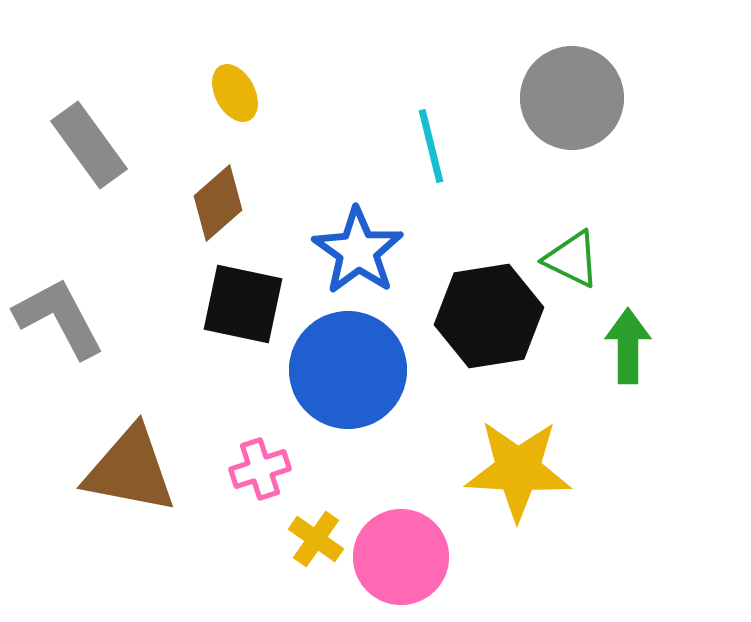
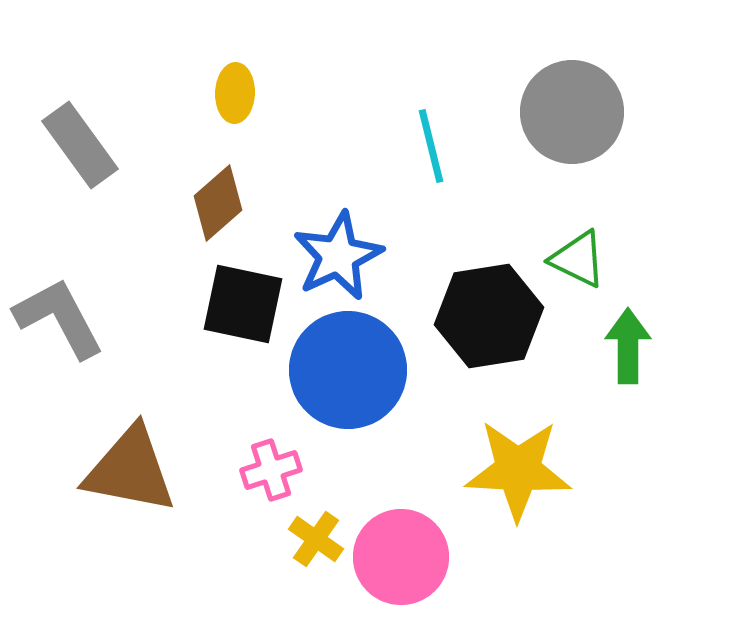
yellow ellipse: rotated 30 degrees clockwise
gray circle: moved 14 px down
gray rectangle: moved 9 px left
blue star: moved 20 px left, 5 px down; rotated 12 degrees clockwise
green triangle: moved 6 px right
pink cross: moved 11 px right, 1 px down
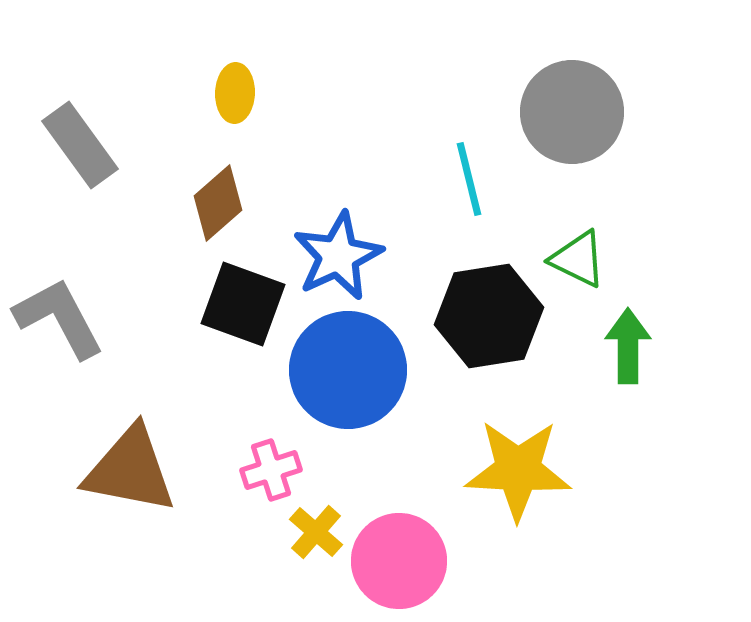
cyan line: moved 38 px right, 33 px down
black square: rotated 8 degrees clockwise
yellow cross: moved 7 px up; rotated 6 degrees clockwise
pink circle: moved 2 px left, 4 px down
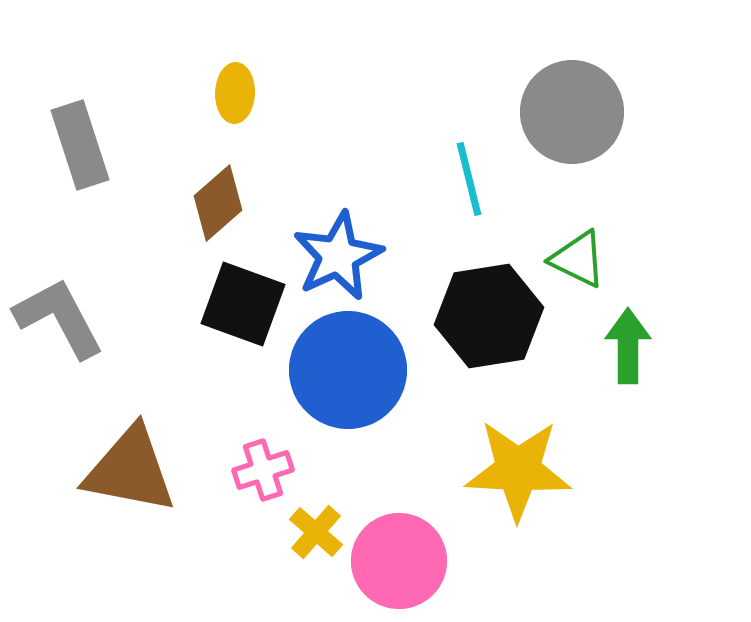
gray rectangle: rotated 18 degrees clockwise
pink cross: moved 8 px left
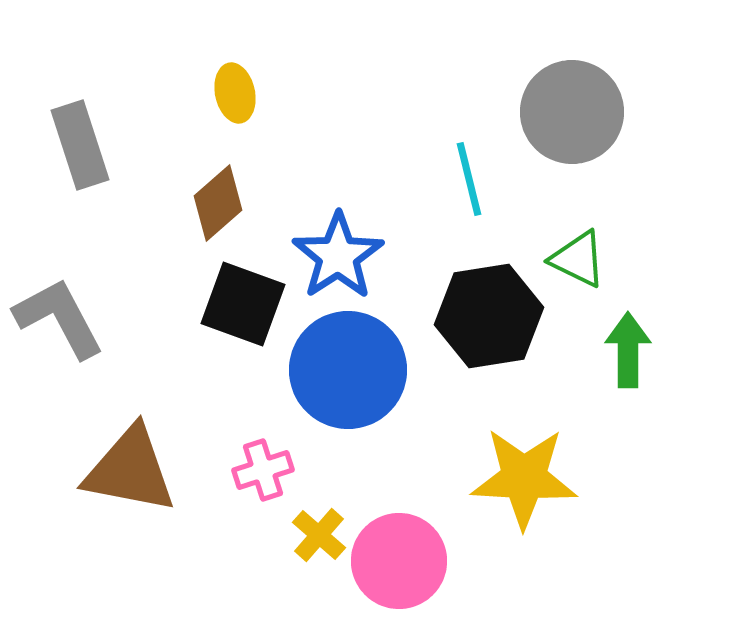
yellow ellipse: rotated 14 degrees counterclockwise
blue star: rotated 8 degrees counterclockwise
green arrow: moved 4 px down
yellow star: moved 6 px right, 8 px down
yellow cross: moved 3 px right, 3 px down
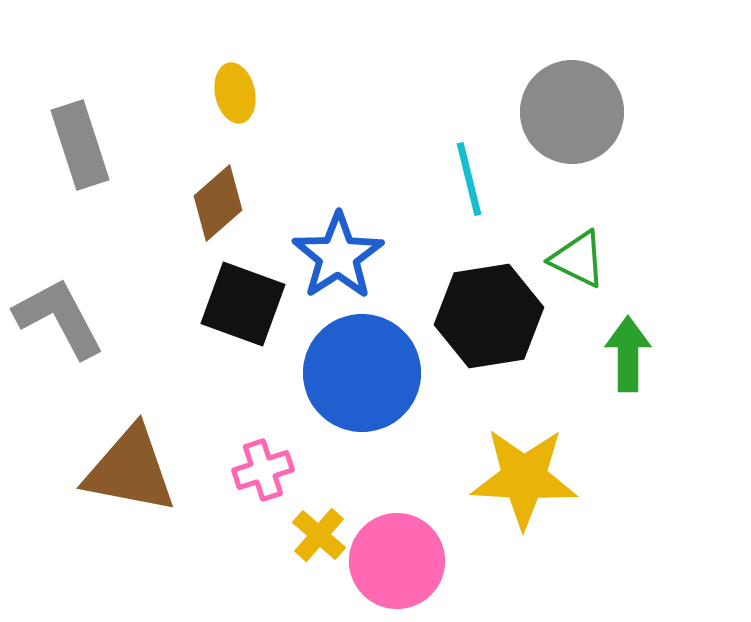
green arrow: moved 4 px down
blue circle: moved 14 px right, 3 px down
pink circle: moved 2 px left
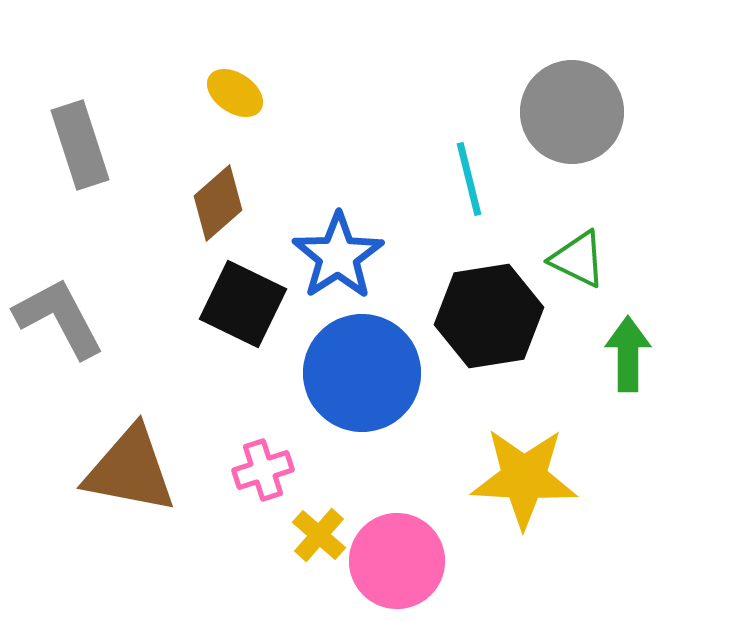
yellow ellipse: rotated 44 degrees counterclockwise
black square: rotated 6 degrees clockwise
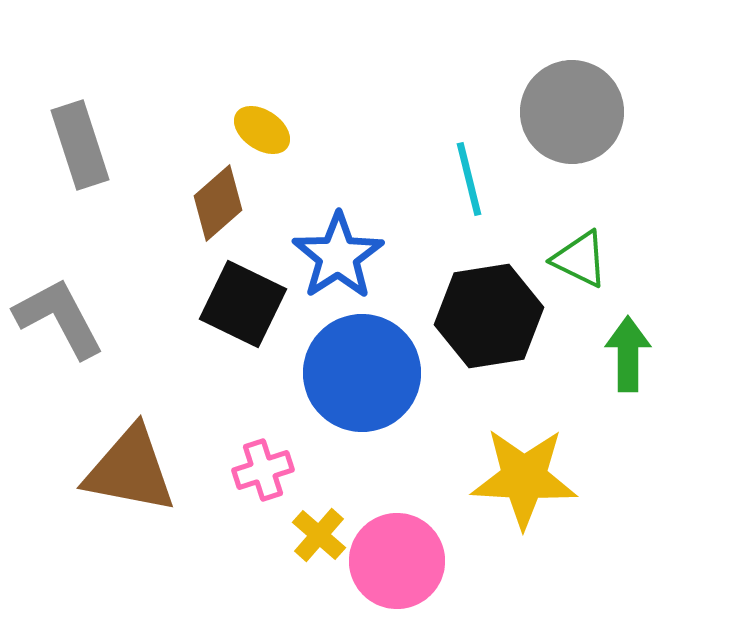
yellow ellipse: moved 27 px right, 37 px down
green triangle: moved 2 px right
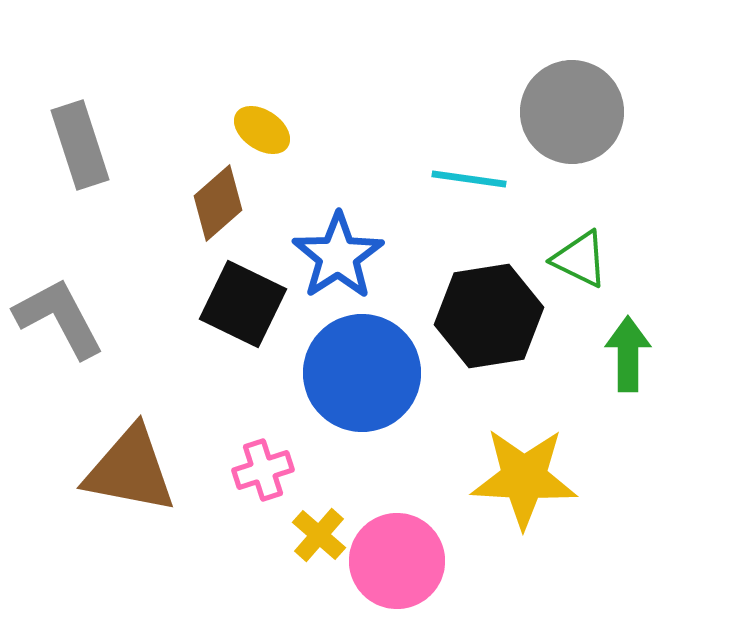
cyan line: rotated 68 degrees counterclockwise
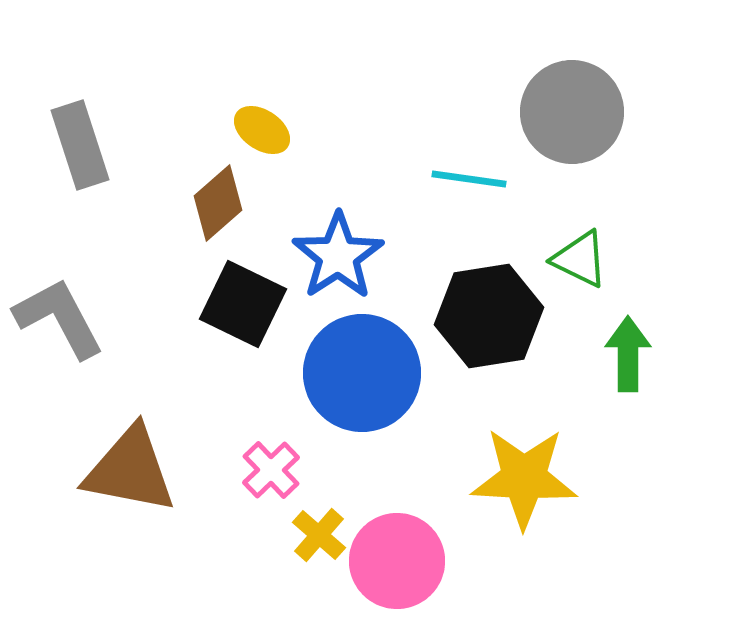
pink cross: moved 8 px right; rotated 26 degrees counterclockwise
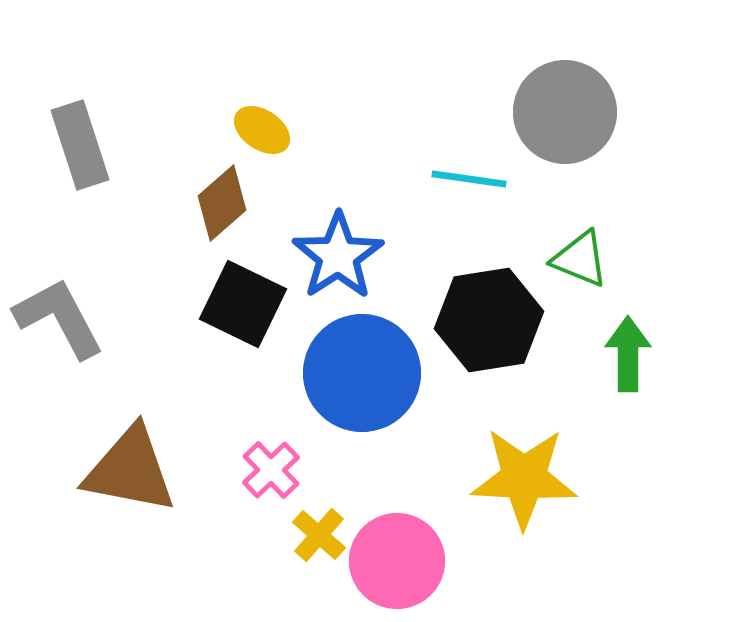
gray circle: moved 7 px left
brown diamond: moved 4 px right
green triangle: rotated 4 degrees counterclockwise
black hexagon: moved 4 px down
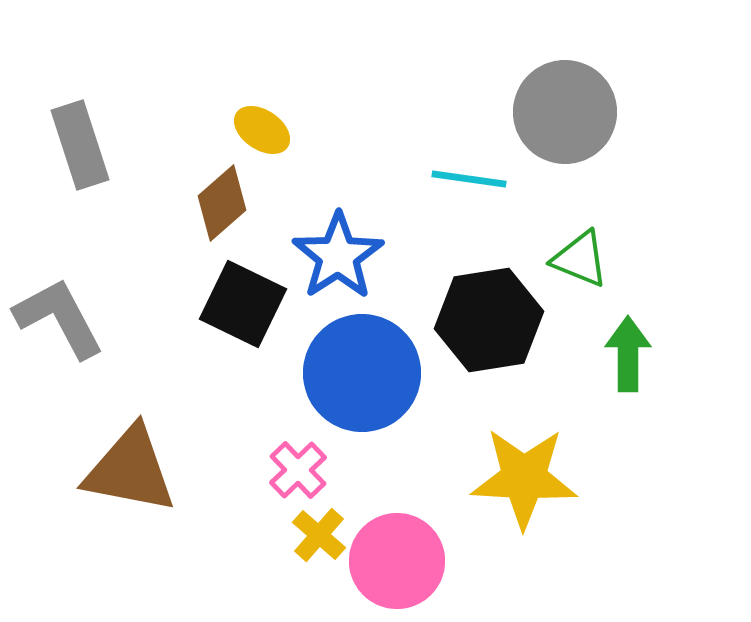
pink cross: moved 27 px right
